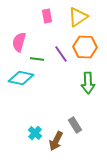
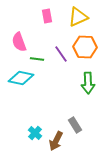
yellow triangle: rotated 10 degrees clockwise
pink semicircle: rotated 36 degrees counterclockwise
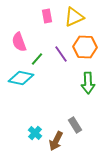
yellow triangle: moved 4 px left
green line: rotated 56 degrees counterclockwise
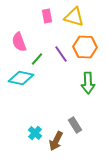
yellow triangle: rotated 40 degrees clockwise
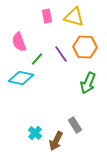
green arrow: rotated 25 degrees clockwise
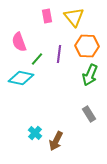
yellow triangle: rotated 35 degrees clockwise
orange hexagon: moved 2 px right, 1 px up
purple line: moved 2 px left; rotated 42 degrees clockwise
green arrow: moved 2 px right, 8 px up
gray rectangle: moved 14 px right, 11 px up
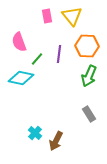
yellow triangle: moved 2 px left, 1 px up
green arrow: moved 1 px left, 1 px down
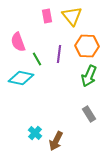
pink semicircle: moved 1 px left
green line: rotated 72 degrees counterclockwise
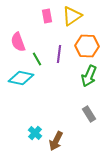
yellow triangle: rotated 35 degrees clockwise
